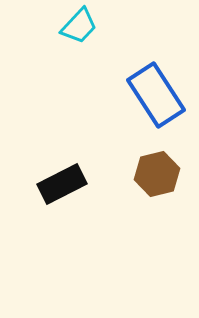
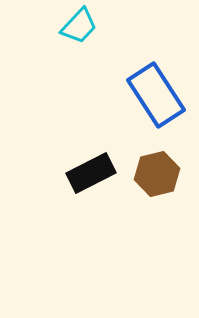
black rectangle: moved 29 px right, 11 px up
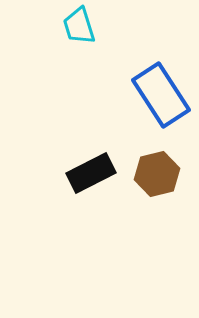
cyan trapezoid: rotated 120 degrees clockwise
blue rectangle: moved 5 px right
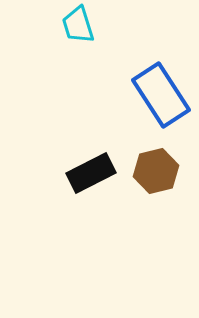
cyan trapezoid: moved 1 px left, 1 px up
brown hexagon: moved 1 px left, 3 px up
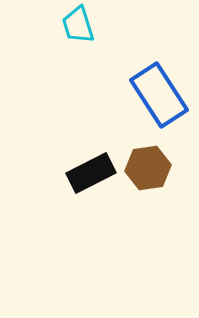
blue rectangle: moved 2 px left
brown hexagon: moved 8 px left, 3 px up; rotated 6 degrees clockwise
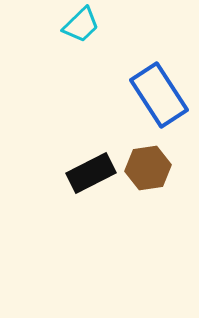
cyan trapezoid: moved 3 px right; rotated 117 degrees counterclockwise
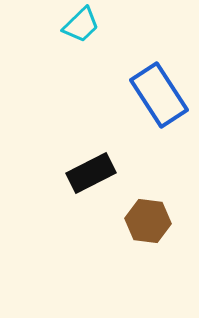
brown hexagon: moved 53 px down; rotated 15 degrees clockwise
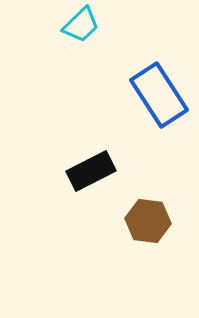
black rectangle: moved 2 px up
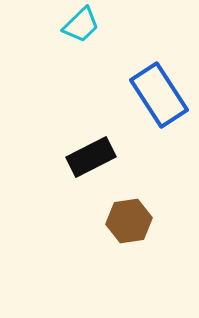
black rectangle: moved 14 px up
brown hexagon: moved 19 px left; rotated 15 degrees counterclockwise
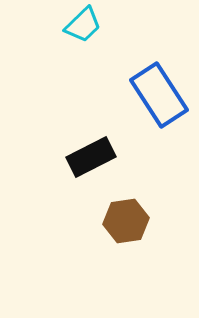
cyan trapezoid: moved 2 px right
brown hexagon: moved 3 px left
